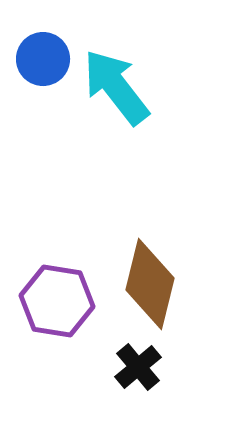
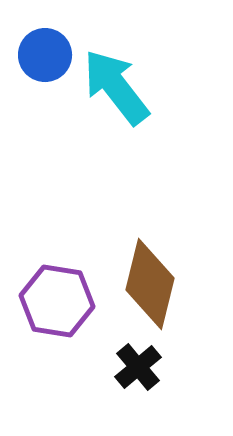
blue circle: moved 2 px right, 4 px up
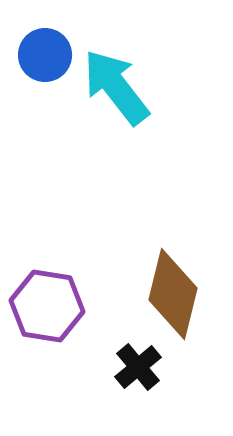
brown diamond: moved 23 px right, 10 px down
purple hexagon: moved 10 px left, 5 px down
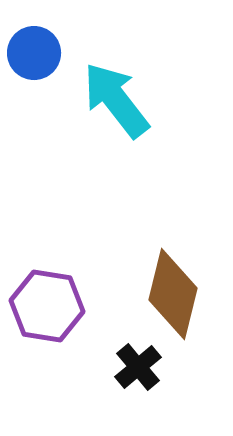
blue circle: moved 11 px left, 2 px up
cyan arrow: moved 13 px down
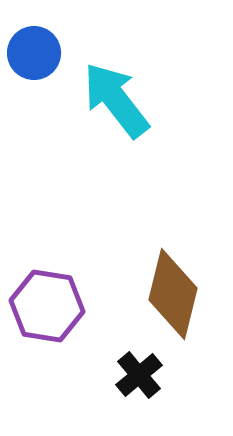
black cross: moved 1 px right, 8 px down
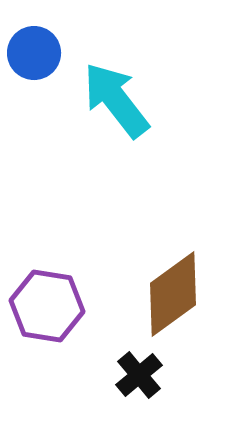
brown diamond: rotated 40 degrees clockwise
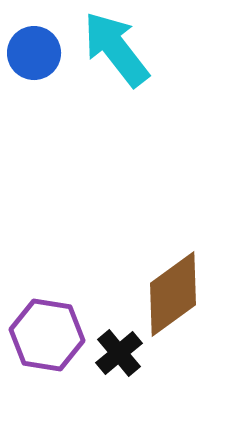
cyan arrow: moved 51 px up
purple hexagon: moved 29 px down
black cross: moved 20 px left, 22 px up
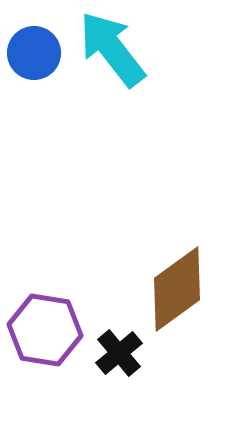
cyan arrow: moved 4 px left
brown diamond: moved 4 px right, 5 px up
purple hexagon: moved 2 px left, 5 px up
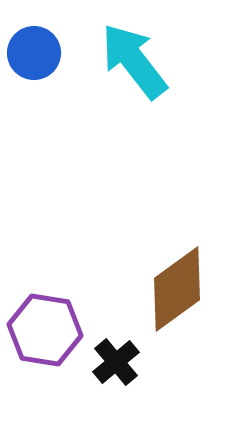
cyan arrow: moved 22 px right, 12 px down
black cross: moved 3 px left, 9 px down
